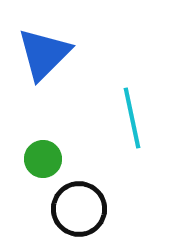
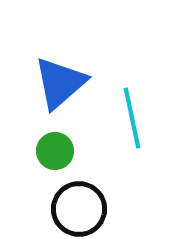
blue triangle: moved 16 px right, 29 px down; rotated 4 degrees clockwise
green circle: moved 12 px right, 8 px up
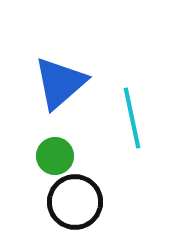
green circle: moved 5 px down
black circle: moved 4 px left, 7 px up
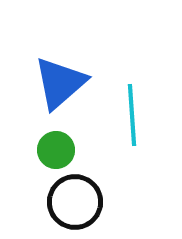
cyan line: moved 3 px up; rotated 8 degrees clockwise
green circle: moved 1 px right, 6 px up
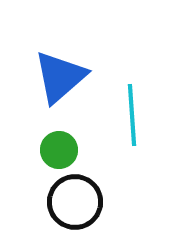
blue triangle: moved 6 px up
green circle: moved 3 px right
